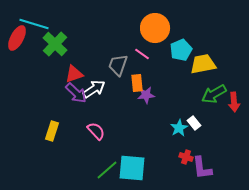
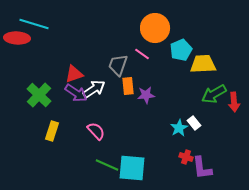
red ellipse: rotated 65 degrees clockwise
green cross: moved 16 px left, 51 px down
yellow trapezoid: rotated 8 degrees clockwise
orange rectangle: moved 9 px left, 3 px down
purple arrow: rotated 10 degrees counterclockwise
green line: moved 5 px up; rotated 65 degrees clockwise
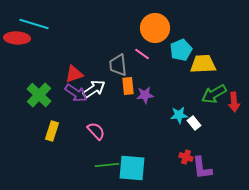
gray trapezoid: rotated 25 degrees counterclockwise
purple star: moved 1 px left
cyan star: moved 13 px up; rotated 24 degrees clockwise
green line: rotated 30 degrees counterclockwise
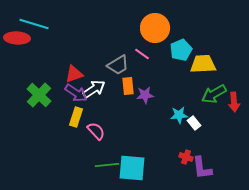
gray trapezoid: rotated 115 degrees counterclockwise
yellow rectangle: moved 24 px right, 14 px up
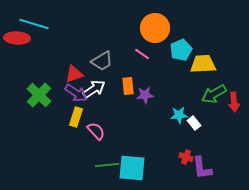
gray trapezoid: moved 16 px left, 4 px up
